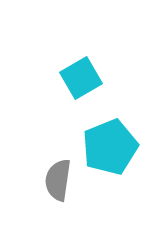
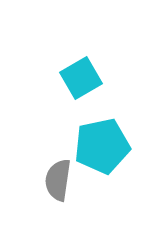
cyan pentagon: moved 8 px left, 1 px up; rotated 10 degrees clockwise
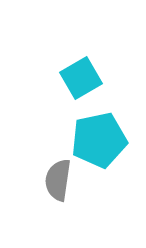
cyan pentagon: moved 3 px left, 6 px up
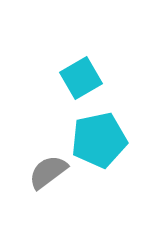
gray semicircle: moved 10 px left, 8 px up; rotated 45 degrees clockwise
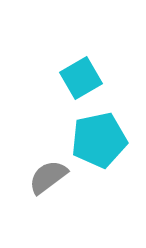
gray semicircle: moved 5 px down
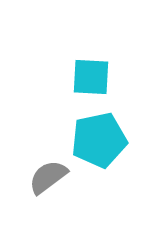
cyan square: moved 10 px right, 1 px up; rotated 33 degrees clockwise
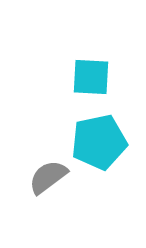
cyan pentagon: moved 2 px down
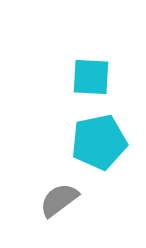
gray semicircle: moved 11 px right, 23 px down
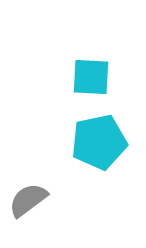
gray semicircle: moved 31 px left
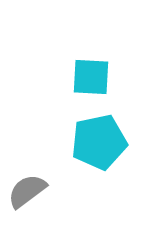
gray semicircle: moved 1 px left, 9 px up
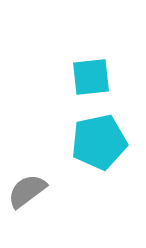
cyan square: rotated 9 degrees counterclockwise
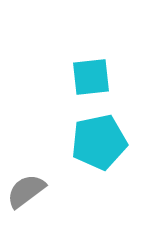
gray semicircle: moved 1 px left
